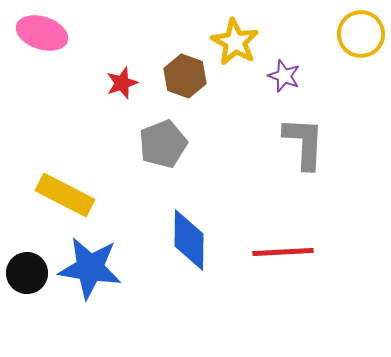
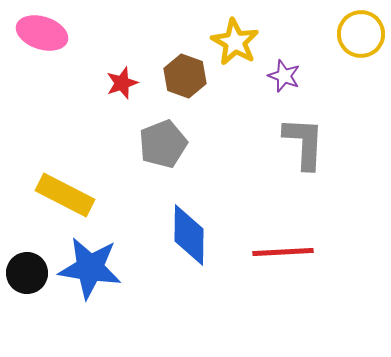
blue diamond: moved 5 px up
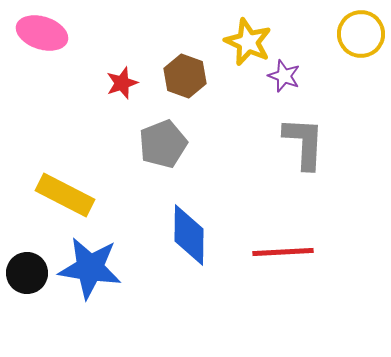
yellow star: moved 13 px right; rotated 6 degrees counterclockwise
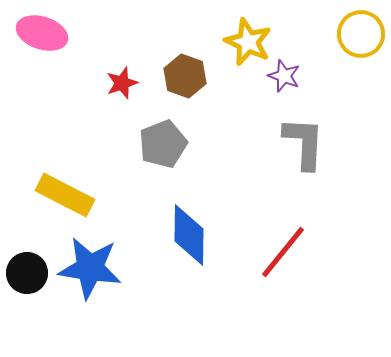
red line: rotated 48 degrees counterclockwise
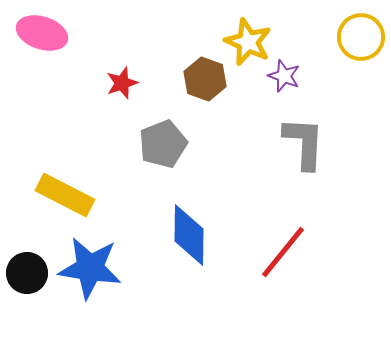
yellow circle: moved 3 px down
brown hexagon: moved 20 px right, 3 px down
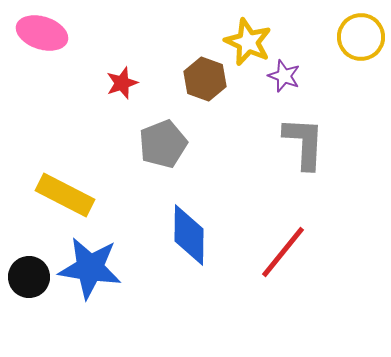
black circle: moved 2 px right, 4 px down
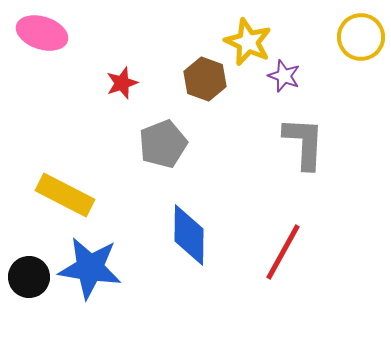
red line: rotated 10 degrees counterclockwise
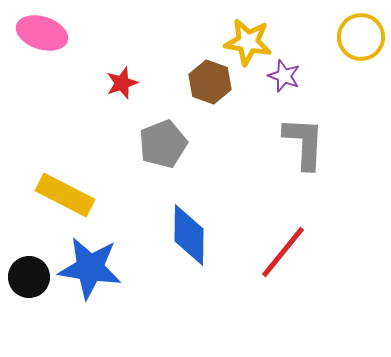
yellow star: rotated 15 degrees counterclockwise
brown hexagon: moved 5 px right, 3 px down
red line: rotated 10 degrees clockwise
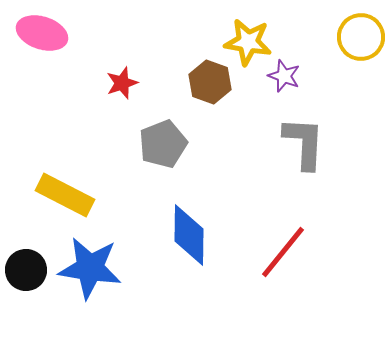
black circle: moved 3 px left, 7 px up
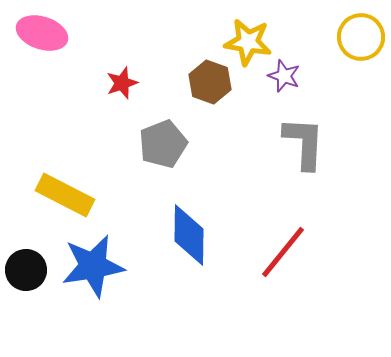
blue star: moved 3 px right, 2 px up; rotated 18 degrees counterclockwise
